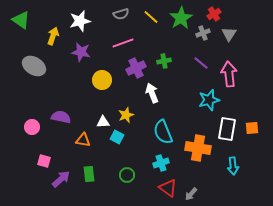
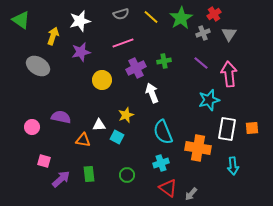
purple star: rotated 24 degrees counterclockwise
gray ellipse: moved 4 px right
white triangle: moved 4 px left, 3 px down
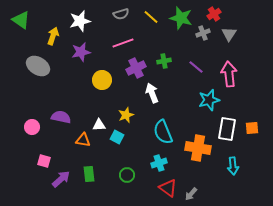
green star: rotated 25 degrees counterclockwise
purple line: moved 5 px left, 4 px down
cyan cross: moved 2 px left
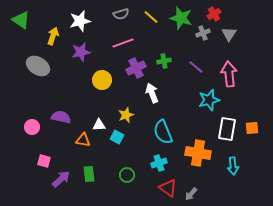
orange cross: moved 5 px down
